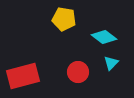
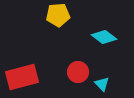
yellow pentagon: moved 6 px left, 4 px up; rotated 15 degrees counterclockwise
cyan triangle: moved 9 px left, 21 px down; rotated 28 degrees counterclockwise
red rectangle: moved 1 px left, 1 px down
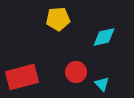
yellow pentagon: moved 4 px down
cyan diamond: rotated 50 degrees counterclockwise
red circle: moved 2 px left
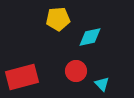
cyan diamond: moved 14 px left
red circle: moved 1 px up
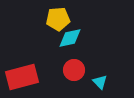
cyan diamond: moved 20 px left, 1 px down
red circle: moved 2 px left, 1 px up
cyan triangle: moved 2 px left, 2 px up
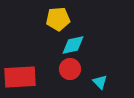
cyan diamond: moved 3 px right, 7 px down
red circle: moved 4 px left, 1 px up
red rectangle: moved 2 px left; rotated 12 degrees clockwise
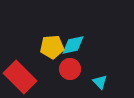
yellow pentagon: moved 6 px left, 28 px down
red rectangle: rotated 48 degrees clockwise
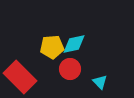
cyan diamond: moved 1 px right, 1 px up
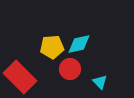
cyan diamond: moved 5 px right
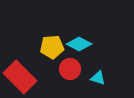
cyan diamond: rotated 40 degrees clockwise
cyan triangle: moved 2 px left, 4 px up; rotated 28 degrees counterclockwise
